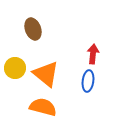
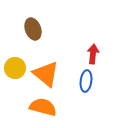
blue ellipse: moved 2 px left
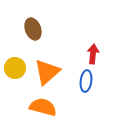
orange triangle: moved 1 px right, 2 px up; rotated 40 degrees clockwise
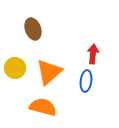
orange triangle: moved 2 px right
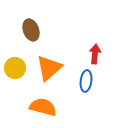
brown ellipse: moved 2 px left, 1 px down
red arrow: moved 2 px right
orange triangle: moved 4 px up
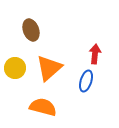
blue ellipse: rotated 10 degrees clockwise
